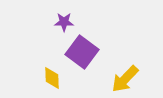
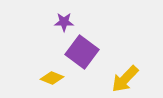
yellow diamond: rotated 65 degrees counterclockwise
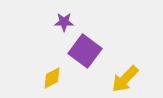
purple square: moved 3 px right, 1 px up
yellow diamond: rotated 50 degrees counterclockwise
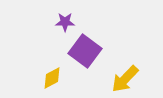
purple star: moved 1 px right
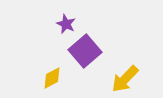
purple star: moved 1 px right, 2 px down; rotated 24 degrees clockwise
purple square: rotated 12 degrees clockwise
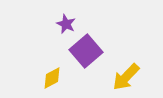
purple square: moved 1 px right
yellow arrow: moved 1 px right, 2 px up
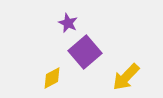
purple star: moved 2 px right, 1 px up
purple square: moved 1 px left, 1 px down
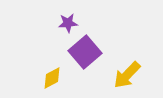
purple star: rotated 30 degrees counterclockwise
yellow arrow: moved 1 px right, 2 px up
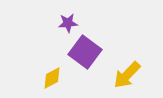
purple square: rotated 12 degrees counterclockwise
